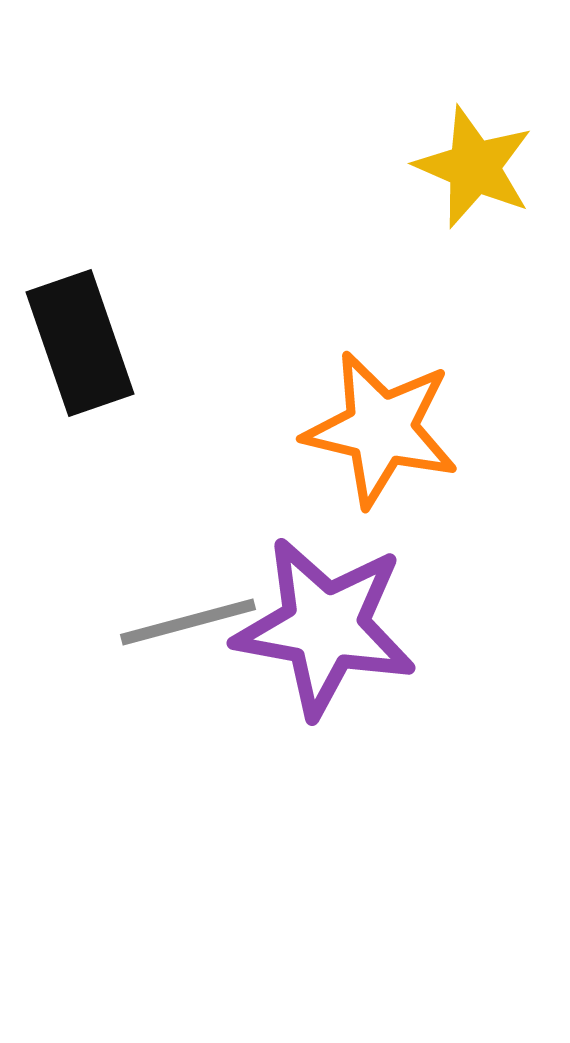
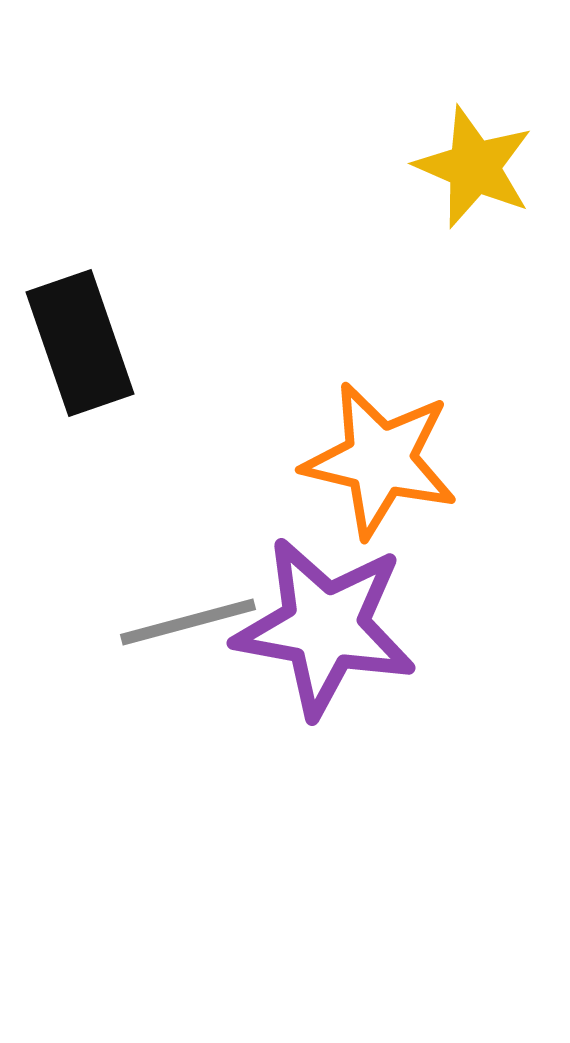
orange star: moved 1 px left, 31 px down
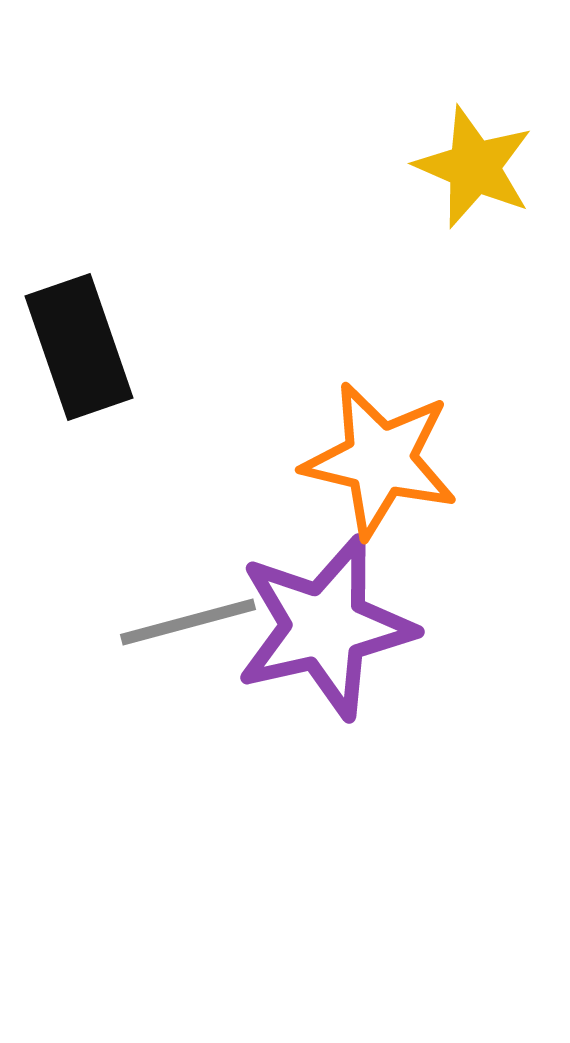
black rectangle: moved 1 px left, 4 px down
purple star: rotated 23 degrees counterclockwise
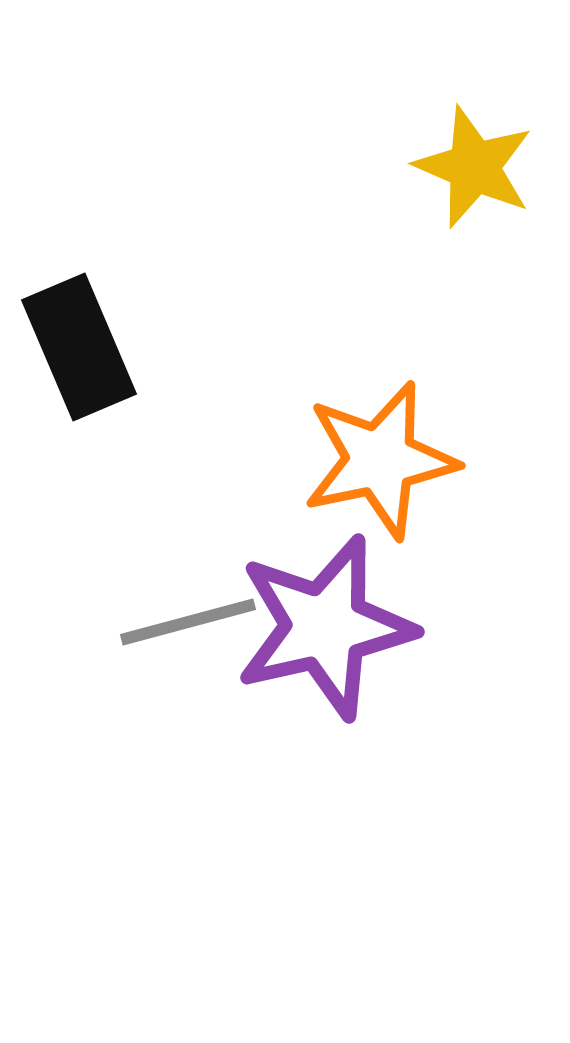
black rectangle: rotated 4 degrees counterclockwise
orange star: rotated 25 degrees counterclockwise
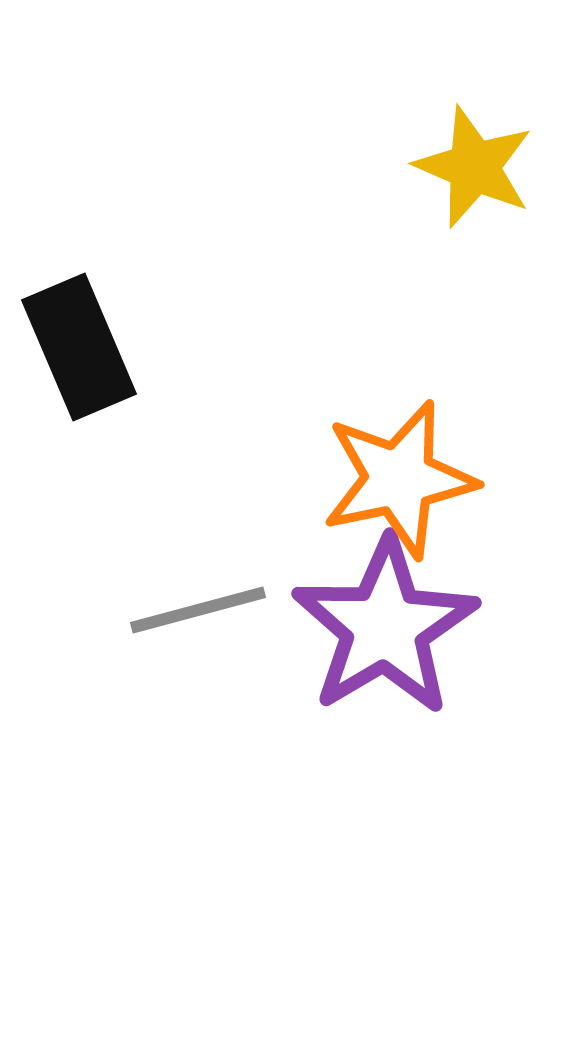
orange star: moved 19 px right, 19 px down
gray line: moved 10 px right, 12 px up
purple star: moved 60 px right; rotated 18 degrees counterclockwise
